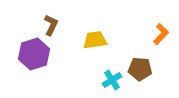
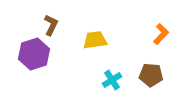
brown pentagon: moved 11 px right, 6 px down
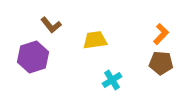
brown L-shape: rotated 115 degrees clockwise
purple hexagon: moved 1 px left, 3 px down
brown pentagon: moved 10 px right, 12 px up
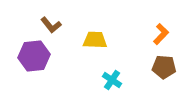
yellow trapezoid: rotated 10 degrees clockwise
purple hexagon: moved 1 px right, 1 px up; rotated 12 degrees clockwise
brown pentagon: moved 3 px right, 4 px down
cyan cross: rotated 24 degrees counterclockwise
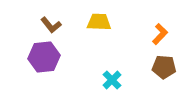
orange L-shape: moved 1 px left
yellow trapezoid: moved 4 px right, 18 px up
purple hexagon: moved 10 px right, 1 px down
cyan cross: rotated 12 degrees clockwise
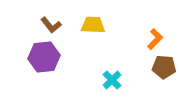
yellow trapezoid: moved 6 px left, 3 px down
orange L-shape: moved 5 px left, 5 px down
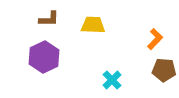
brown L-shape: moved 2 px left, 6 px up; rotated 50 degrees counterclockwise
purple hexagon: rotated 20 degrees counterclockwise
brown pentagon: moved 3 px down
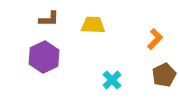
brown pentagon: moved 5 px down; rotated 30 degrees counterclockwise
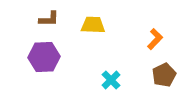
purple hexagon: rotated 24 degrees clockwise
cyan cross: moved 1 px left
